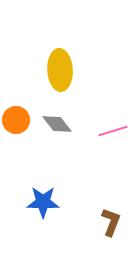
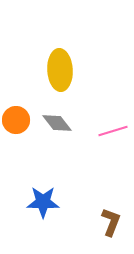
gray diamond: moved 1 px up
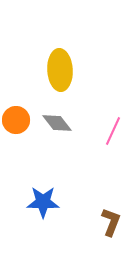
pink line: rotated 48 degrees counterclockwise
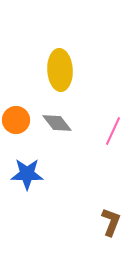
blue star: moved 16 px left, 28 px up
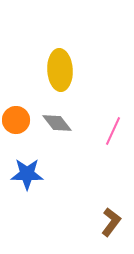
brown L-shape: rotated 16 degrees clockwise
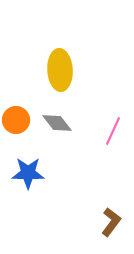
blue star: moved 1 px right, 1 px up
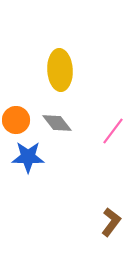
pink line: rotated 12 degrees clockwise
blue star: moved 16 px up
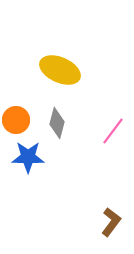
yellow ellipse: rotated 63 degrees counterclockwise
gray diamond: rotated 52 degrees clockwise
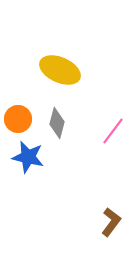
orange circle: moved 2 px right, 1 px up
blue star: rotated 12 degrees clockwise
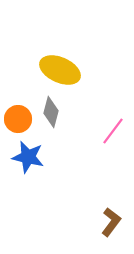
gray diamond: moved 6 px left, 11 px up
